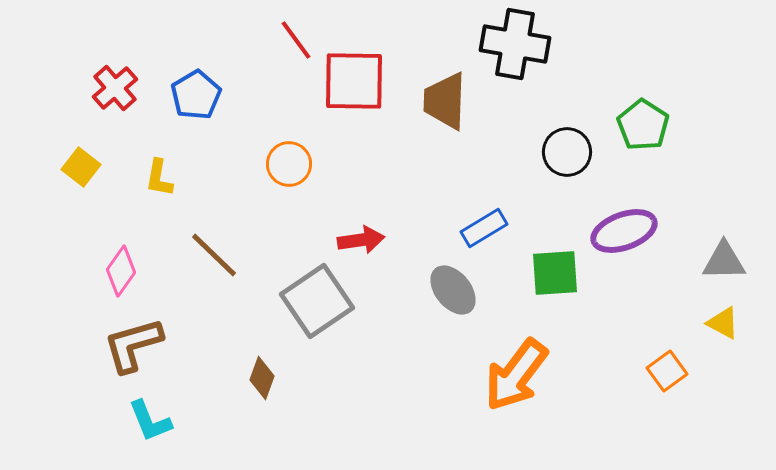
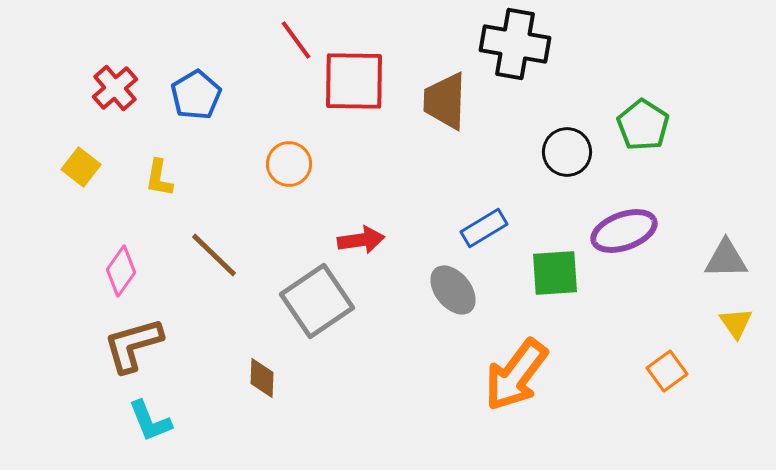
gray triangle: moved 2 px right, 2 px up
yellow triangle: moved 13 px right; rotated 27 degrees clockwise
brown diamond: rotated 18 degrees counterclockwise
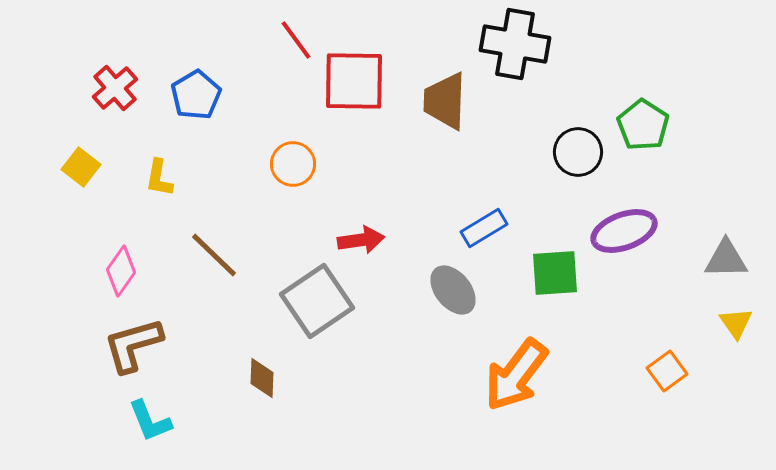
black circle: moved 11 px right
orange circle: moved 4 px right
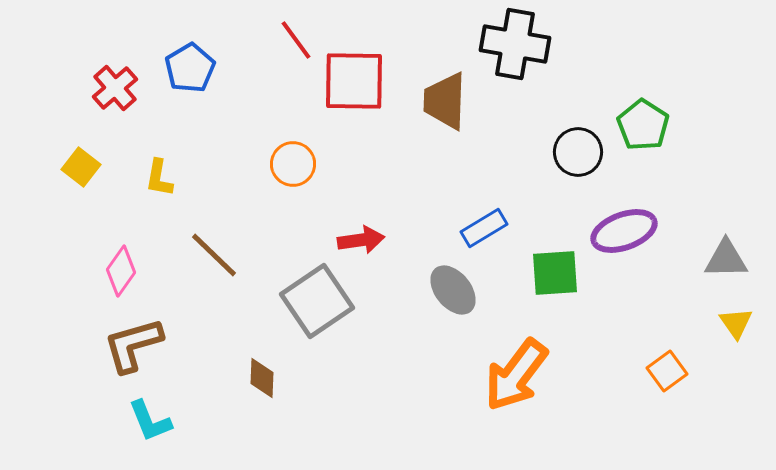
blue pentagon: moved 6 px left, 27 px up
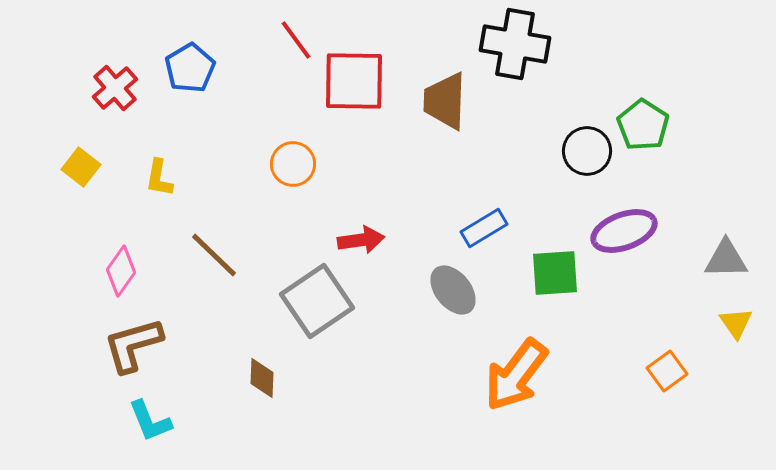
black circle: moved 9 px right, 1 px up
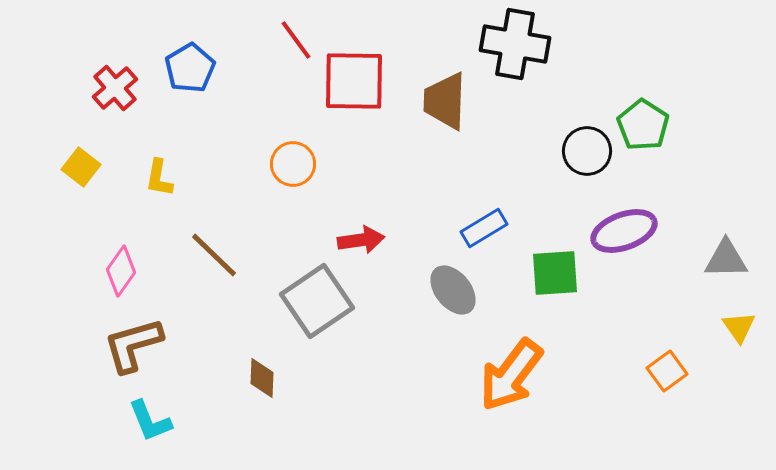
yellow triangle: moved 3 px right, 4 px down
orange arrow: moved 5 px left
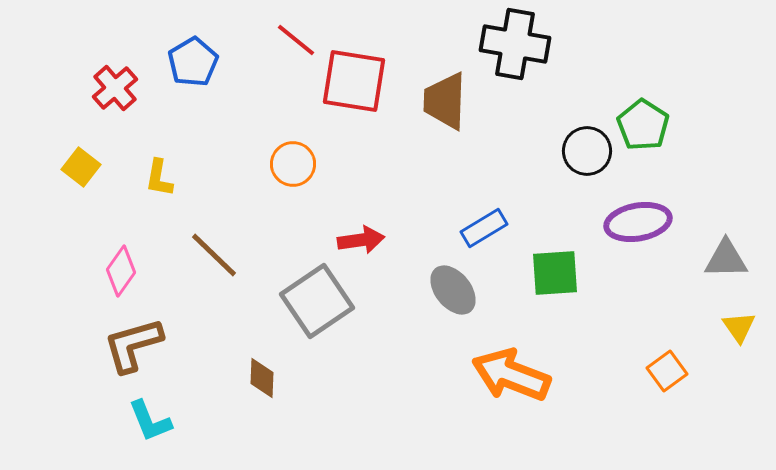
red line: rotated 15 degrees counterclockwise
blue pentagon: moved 3 px right, 6 px up
red square: rotated 8 degrees clockwise
purple ellipse: moved 14 px right, 9 px up; rotated 10 degrees clockwise
orange arrow: rotated 74 degrees clockwise
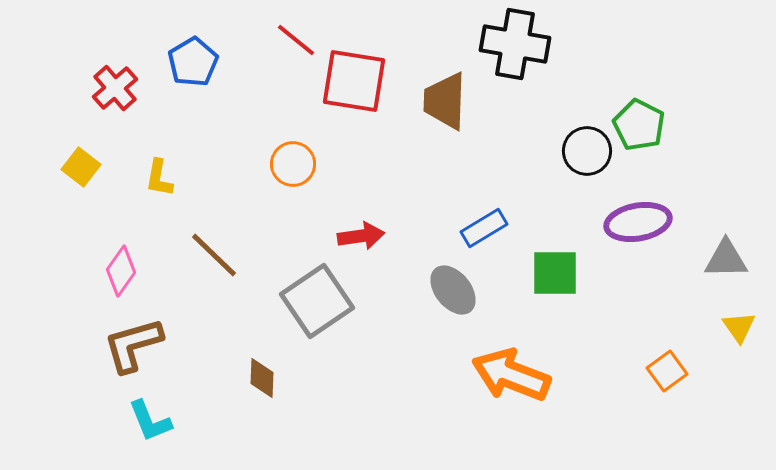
green pentagon: moved 4 px left; rotated 6 degrees counterclockwise
red arrow: moved 4 px up
green square: rotated 4 degrees clockwise
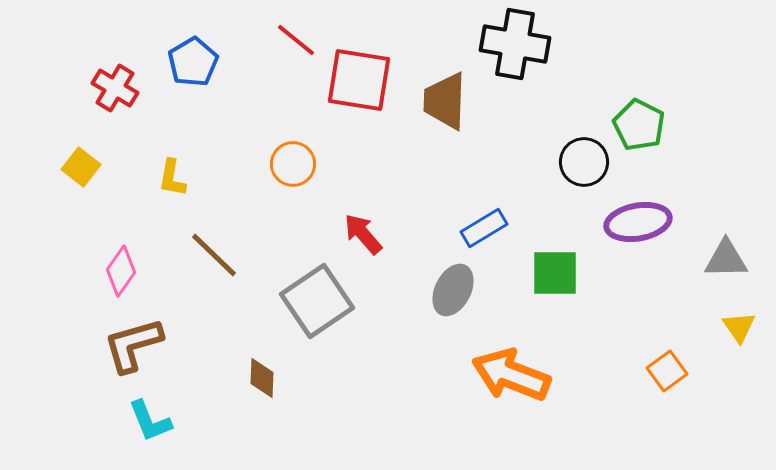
red square: moved 5 px right, 1 px up
red cross: rotated 18 degrees counterclockwise
black circle: moved 3 px left, 11 px down
yellow L-shape: moved 13 px right
red arrow: moved 2 px right, 2 px up; rotated 123 degrees counterclockwise
gray ellipse: rotated 66 degrees clockwise
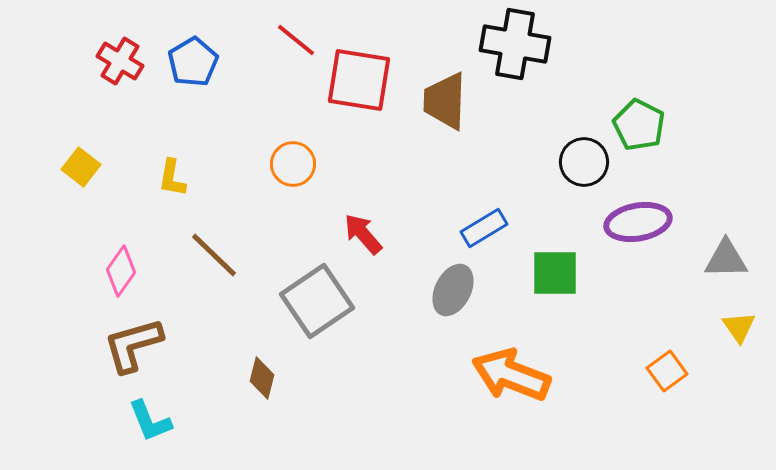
red cross: moved 5 px right, 27 px up
brown diamond: rotated 12 degrees clockwise
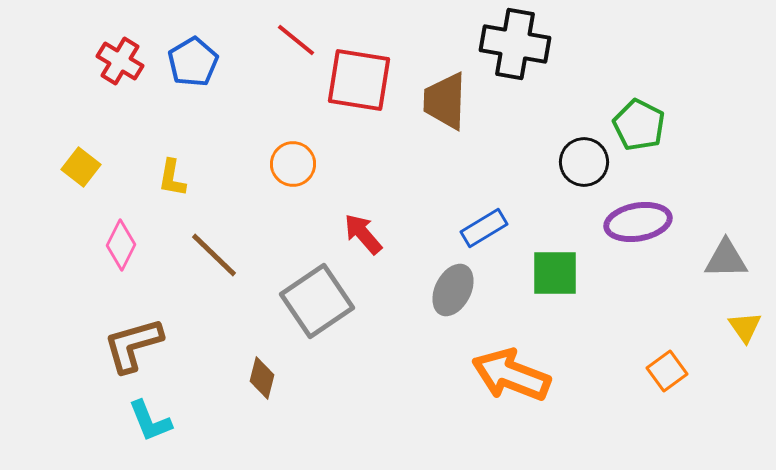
pink diamond: moved 26 px up; rotated 9 degrees counterclockwise
yellow triangle: moved 6 px right
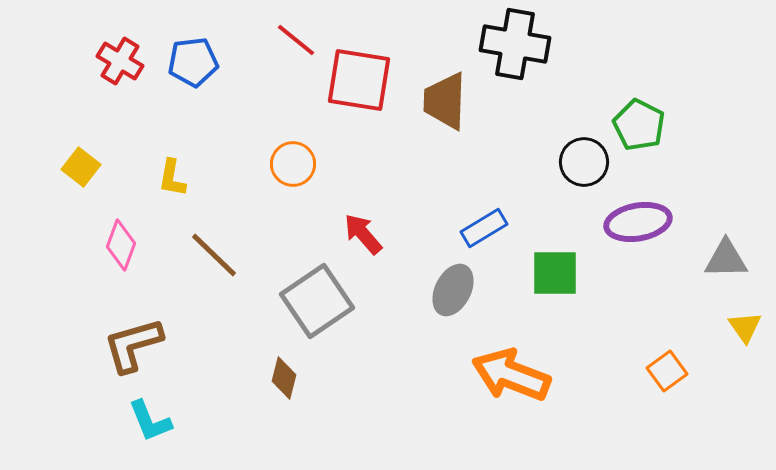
blue pentagon: rotated 24 degrees clockwise
pink diamond: rotated 6 degrees counterclockwise
brown diamond: moved 22 px right
